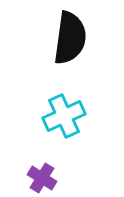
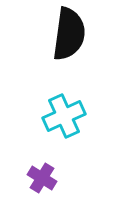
black semicircle: moved 1 px left, 4 px up
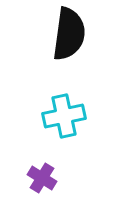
cyan cross: rotated 12 degrees clockwise
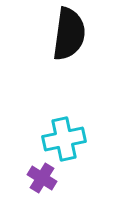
cyan cross: moved 23 px down
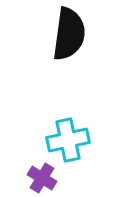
cyan cross: moved 4 px right, 1 px down
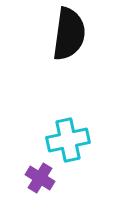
purple cross: moved 2 px left
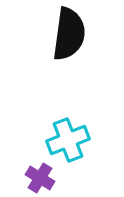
cyan cross: rotated 9 degrees counterclockwise
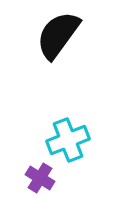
black semicircle: moved 11 px left, 1 px down; rotated 152 degrees counterclockwise
